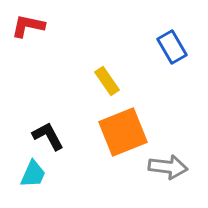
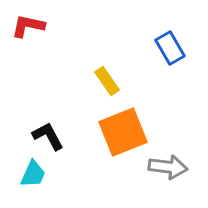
blue rectangle: moved 2 px left, 1 px down
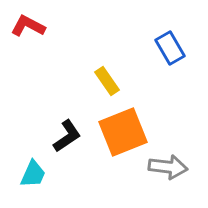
red L-shape: rotated 16 degrees clockwise
black L-shape: moved 19 px right; rotated 84 degrees clockwise
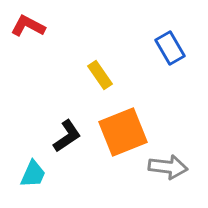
yellow rectangle: moved 7 px left, 6 px up
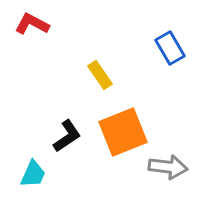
red L-shape: moved 4 px right, 2 px up
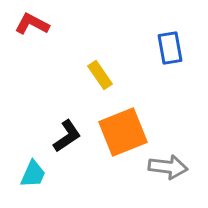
blue rectangle: rotated 20 degrees clockwise
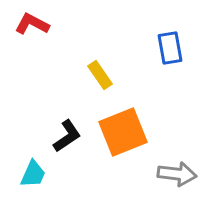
gray arrow: moved 9 px right, 7 px down
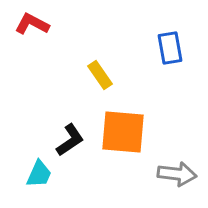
orange square: rotated 27 degrees clockwise
black L-shape: moved 3 px right, 4 px down
cyan trapezoid: moved 6 px right
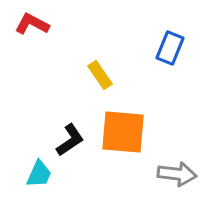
blue rectangle: rotated 32 degrees clockwise
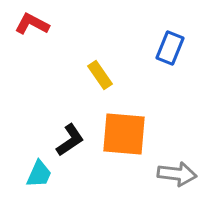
orange square: moved 1 px right, 2 px down
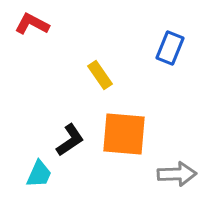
gray arrow: rotated 9 degrees counterclockwise
